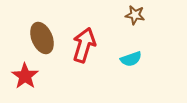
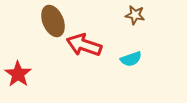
brown ellipse: moved 11 px right, 17 px up
red arrow: rotated 88 degrees counterclockwise
red star: moved 7 px left, 2 px up
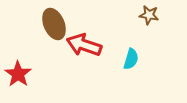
brown star: moved 14 px right
brown ellipse: moved 1 px right, 3 px down
cyan semicircle: rotated 55 degrees counterclockwise
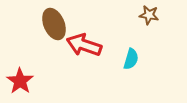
red star: moved 2 px right, 7 px down
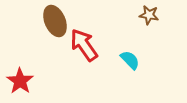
brown ellipse: moved 1 px right, 3 px up
red arrow: rotated 36 degrees clockwise
cyan semicircle: moved 1 px left, 1 px down; rotated 60 degrees counterclockwise
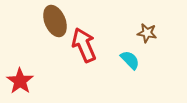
brown star: moved 2 px left, 18 px down
red arrow: rotated 12 degrees clockwise
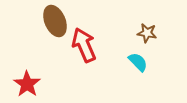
cyan semicircle: moved 8 px right, 2 px down
red star: moved 7 px right, 3 px down
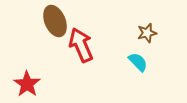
brown star: rotated 24 degrees counterclockwise
red arrow: moved 3 px left
